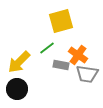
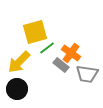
yellow square: moved 26 px left, 11 px down
orange cross: moved 7 px left, 2 px up
gray rectangle: rotated 28 degrees clockwise
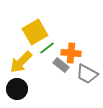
yellow square: rotated 15 degrees counterclockwise
orange cross: rotated 30 degrees counterclockwise
yellow arrow: moved 2 px right
gray trapezoid: rotated 20 degrees clockwise
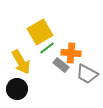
yellow square: moved 5 px right
yellow arrow: rotated 75 degrees counterclockwise
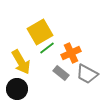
orange cross: rotated 30 degrees counterclockwise
gray rectangle: moved 8 px down
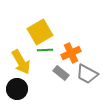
green line: moved 2 px left, 2 px down; rotated 35 degrees clockwise
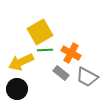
orange cross: rotated 36 degrees counterclockwise
yellow arrow: rotated 95 degrees clockwise
gray trapezoid: moved 3 px down
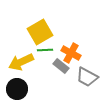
gray rectangle: moved 7 px up
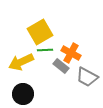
black circle: moved 6 px right, 5 px down
